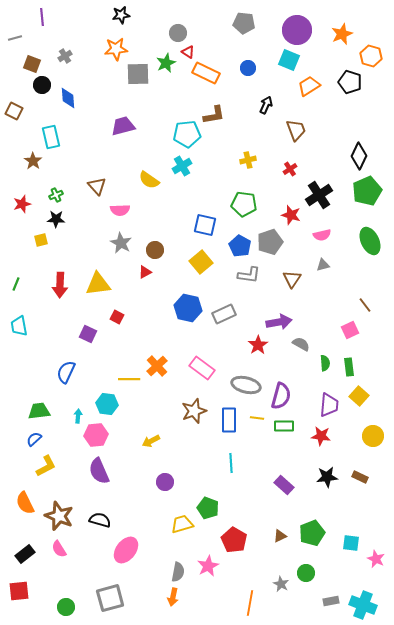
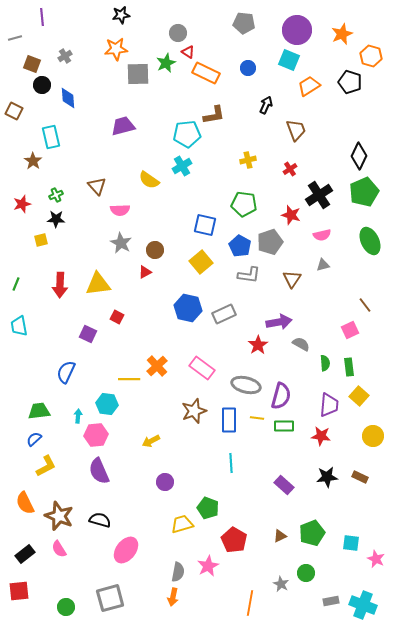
green pentagon at (367, 191): moved 3 px left, 1 px down
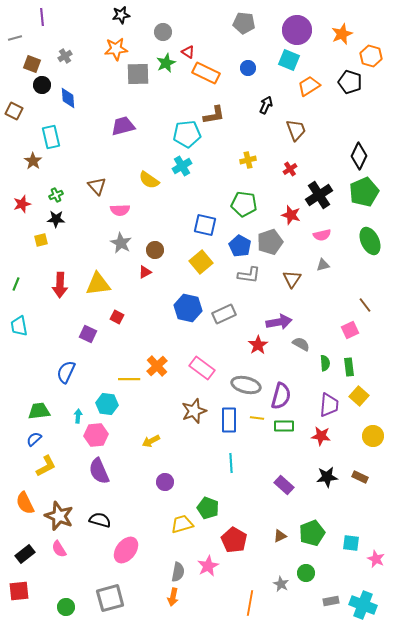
gray circle at (178, 33): moved 15 px left, 1 px up
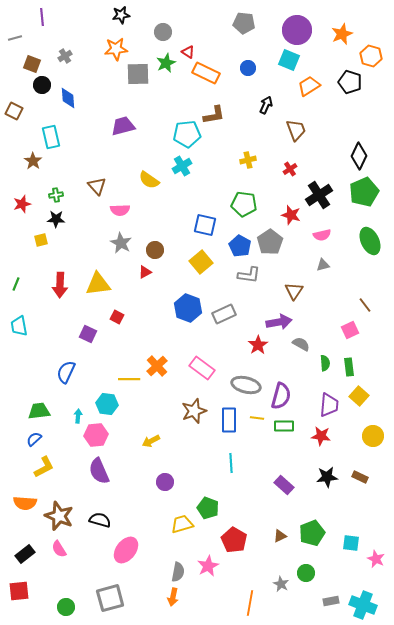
green cross at (56, 195): rotated 16 degrees clockwise
gray pentagon at (270, 242): rotated 15 degrees counterclockwise
brown triangle at (292, 279): moved 2 px right, 12 px down
blue hexagon at (188, 308): rotated 8 degrees clockwise
yellow L-shape at (46, 466): moved 2 px left, 1 px down
orange semicircle at (25, 503): rotated 60 degrees counterclockwise
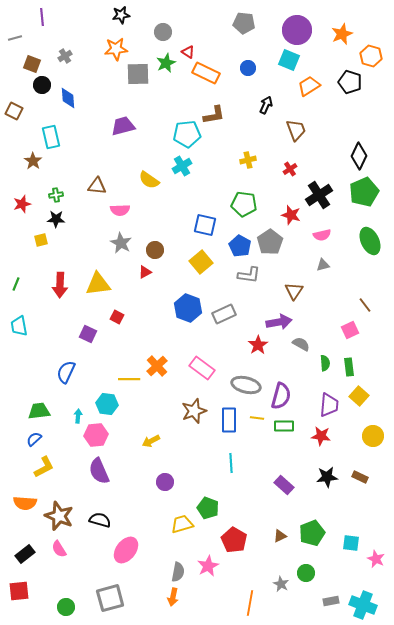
brown triangle at (97, 186): rotated 42 degrees counterclockwise
